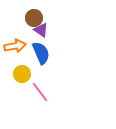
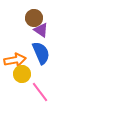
orange arrow: moved 14 px down
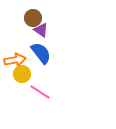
brown circle: moved 1 px left
blue semicircle: rotated 15 degrees counterclockwise
pink line: rotated 20 degrees counterclockwise
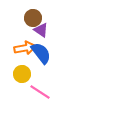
orange arrow: moved 10 px right, 12 px up
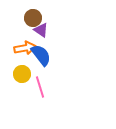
blue semicircle: moved 2 px down
pink line: moved 5 px up; rotated 40 degrees clockwise
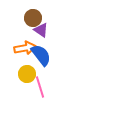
yellow circle: moved 5 px right
